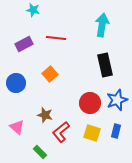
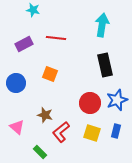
orange square: rotated 28 degrees counterclockwise
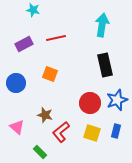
red line: rotated 18 degrees counterclockwise
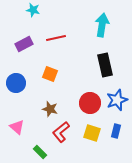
brown star: moved 5 px right, 6 px up
